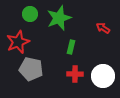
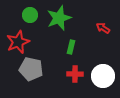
green circle: moved 1 px down
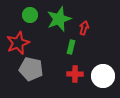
green star: moved 1 px down
red arrow: moved 19 px left; rotated 72 degrees clockwise
red star: moved 1 px down
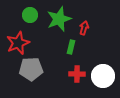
gray pentagon: rotated 15 degrees counterclockwise
red cross: moved 2 px right
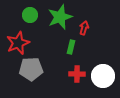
green star: moved 1 px right, 2 px up
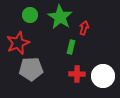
green star: rotated 20 degrees counterclockwise
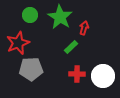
green rectangle: rotated 32 degrees clockwise
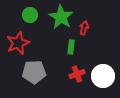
green star: moved 1 px right
green rectangle: rotated 40 degrees counterclockwise
gray pentagon: moved 3 px right, 3 px down
red cross: rotated 21 degrees counterclockwise
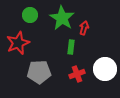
green star: moved 1 px right, 1 px down
gray pentagon: moved 5 px right
white circle: moved 2 px right, 7 px up
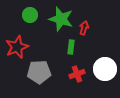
green star: moved 1 px left, 1 px down; rotated 15 degrees counterclockwise
red star: moved 1 px left, 4 px down
